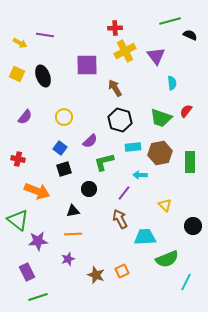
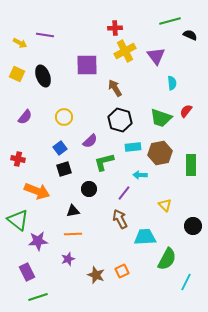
blue square at (60, 148): rotated 16 degrees clockwise
green rectangle at (190, 162): moved 1 px right, 3 px down
green semicircle at (167, 259): rotated 40 degrees counterclockwise
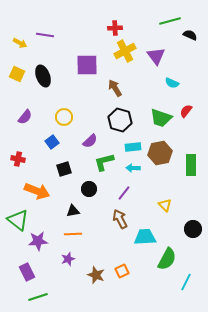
cyan semicircle at (172, 83): rotated 120 degrees clockwise
blue square at (60, 148): moved 8 px left, 6 px up
cyan arrow at (140, 175): moved 7 px left, 7 px up
black circle at (193, 226): moved 3 px down
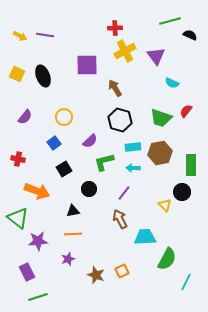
yellow arrow at (20, 43): moved 7 px up
blue square at (52, 142): moved 2 px right, 1 px down
black square at (64, 169): rotated 14 degrees counterclockwise
green triangle at (18, 220): moved 2 px up
black circle at (193, 229): moved 11 px left, 37 px up
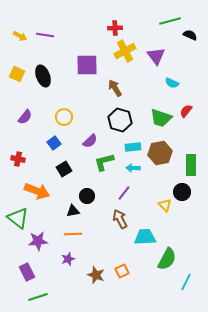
black circle at (89, 189): moved 2 px left, 7 px down
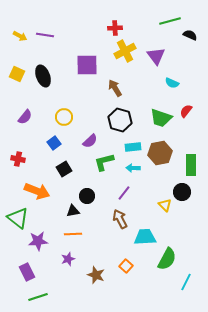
orange square at (122, 271): moved 4 px right, 5 px up; rotated 24 degrees counterclockwise
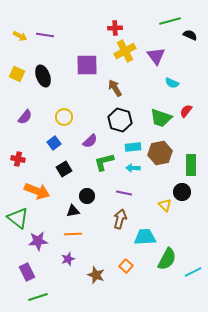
purple line at (124, 193): rotated 63 degrees clockwise
brown arrow at (120, 219): rotated 42 degrees clockwise
cyan line at (186, 282): moved 7 px right, 10 px up; rotated 36 degrees clockwise
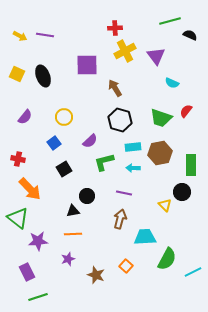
orange arrow at (37, 191): moved 7 px left, 2 px up; rotated 25 degrees clockwise
